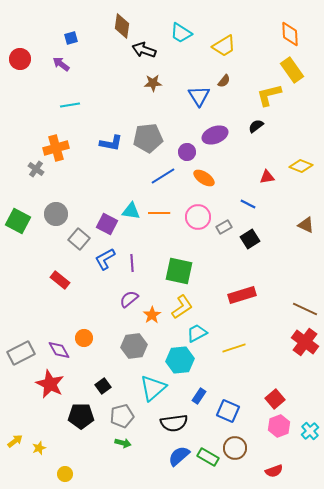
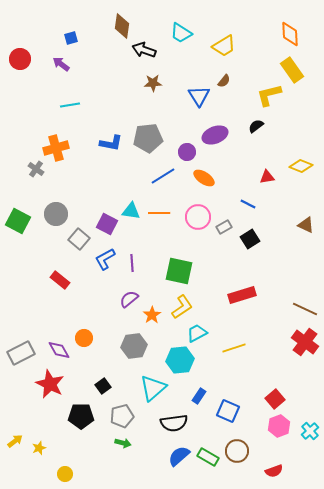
brown circle at (235, 448): moved 2 px right, 3 px down
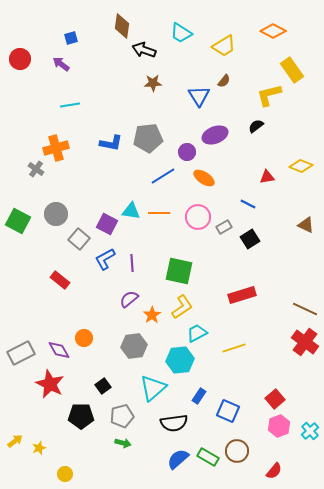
orange diamond at (290, 34): moved 17 px left, 3 px up; rotated 60 degrees counterclockwise
blue semicircle at (179, 456): moved 1 px left, 3 px down
red semicircle at (274, 471): rotated 30 degrees counterclockwise
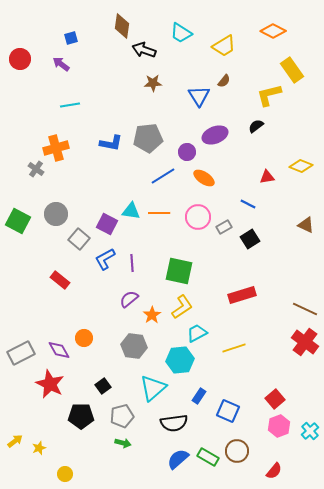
gray hexagon at (134, 346): rotated 15 degrees clockwise
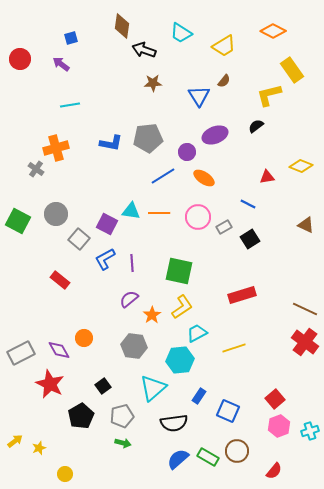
black pentagon at (81, 416): rotated 30 degrees counterclockwise
cyan cross at (310, 431): rotated 24 degrees clockwise
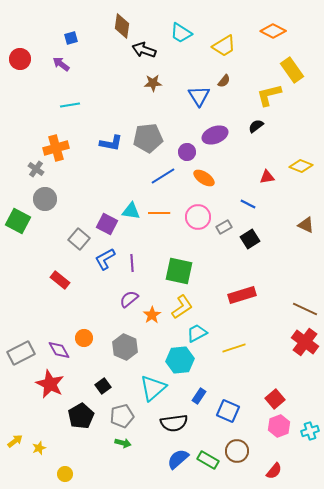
gray circle at (56, 214): moved 11 px left, 15 px up
gray hexagon at (134, 346): moved 9 px left, 1 px down; rotated 15 degrees clockwise
green rectangle at (208, 457): moved 3 px down
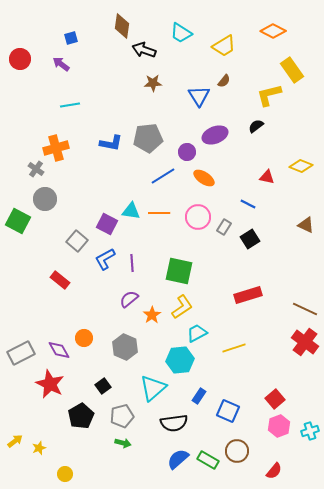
red triangle at (267, 177): rotated 21 degrees clockwise
gray rectangle at (224, 227): rotated 28 degrees counterclockwise
gray square at (79, 239): moved 2 px left, 2 px down
red rectangle at (242, 295): moved 6 px right
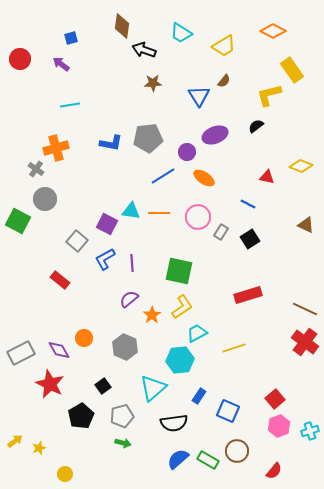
gray rectangle at (224, 227): moved 3 px left, 5 px down
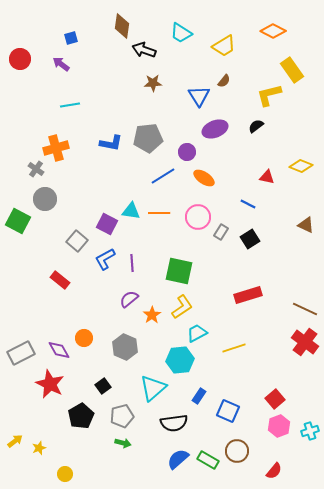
purple ellipse at (215, 135): moved 6 px up
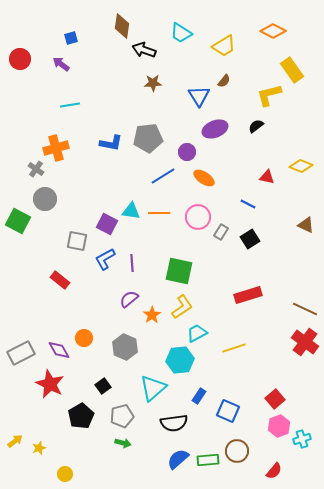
gray square at (77, 241): rotated 30 degrees counterclockwise
cyan cross at (310, 431): moved 8 px left, 8 px down
green rectangle at (208, 460): rotated 35 degrees counterclockwise
